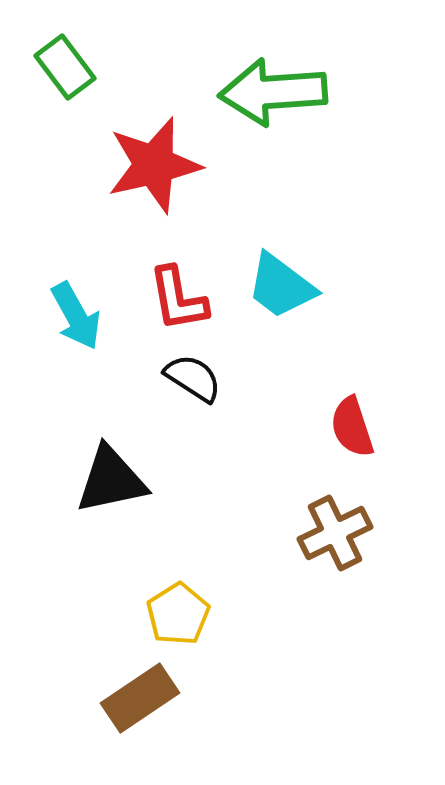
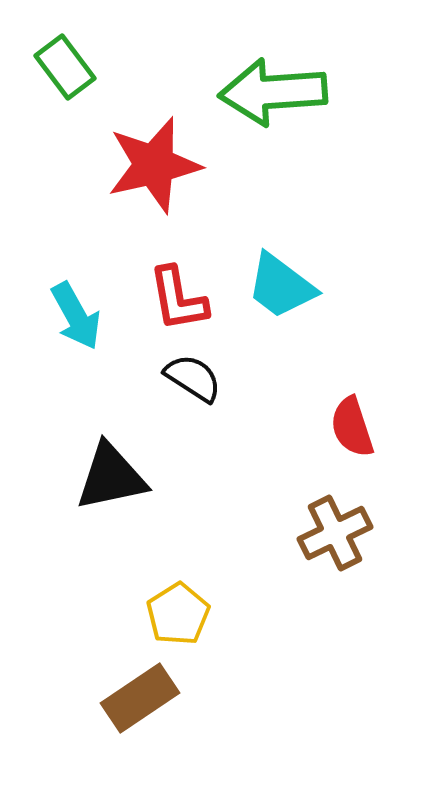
black triangle: moved 3 px up
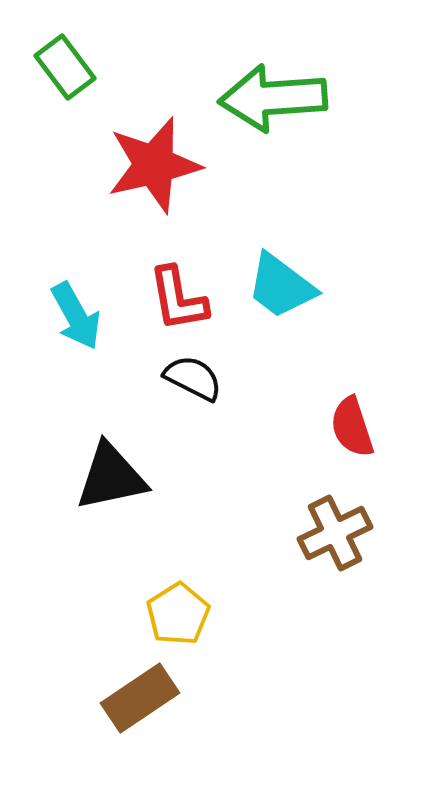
green arrow: moved 6 px down
black semicircle: rotated 6 degrees counterclockwise
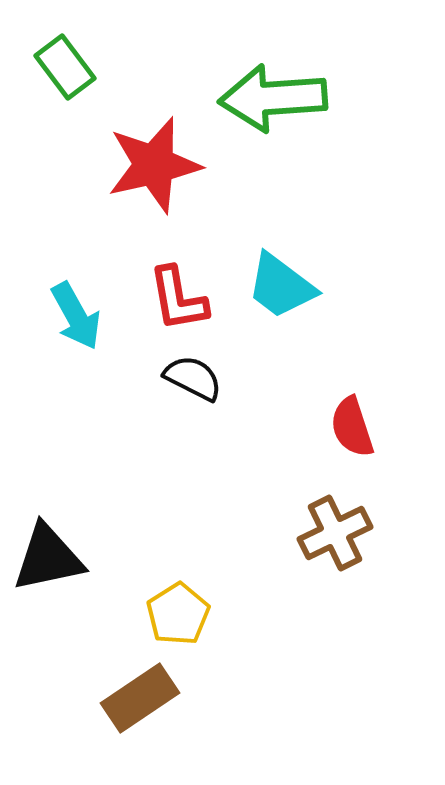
black triangle: moved 63 px left, 81 px down
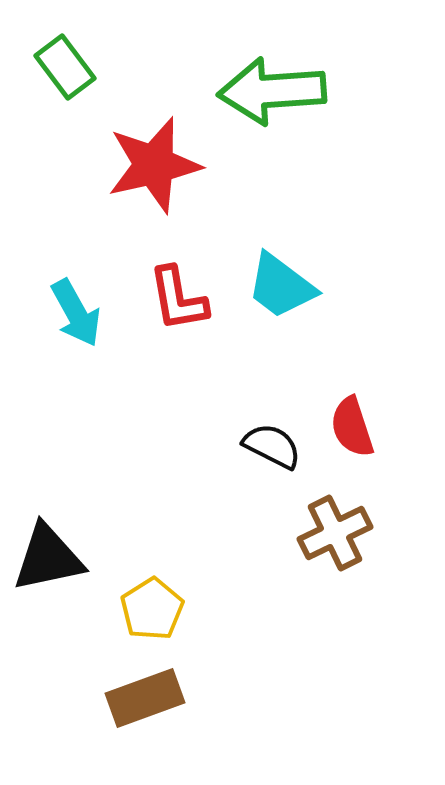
green arrow: moved 1 px left, 7 px up
cyan arrow: moved 3 px up
black semicircle: moved 79 px right, 68 px down
yellow pentagon: moved 26 px left, 5 px up
brown rectangle: moved 5 px right; rotated 14 degrees clockwise
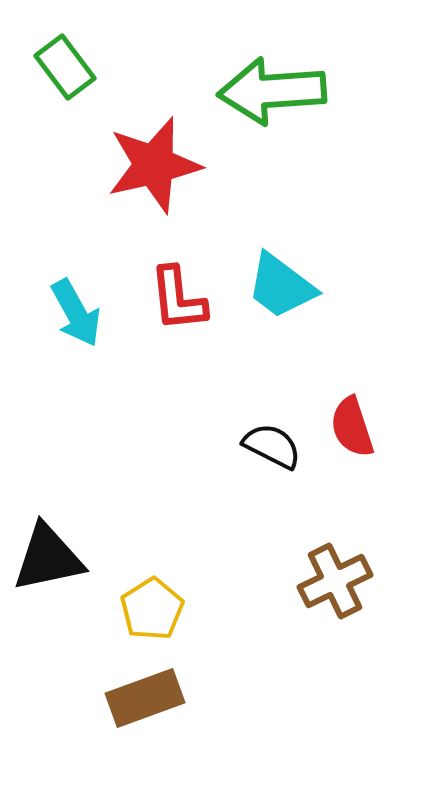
red L-shape: rotated 4 degrees clockwise
brown cross: moved 48 px down
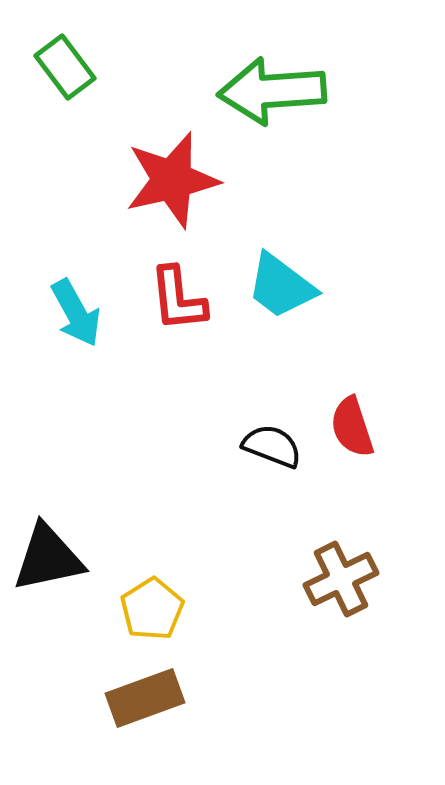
red star: moved 18 px right, 15 px down
black semicircle: rotated 6 degrees counterclockwise
brown cross: moved 6 px right, 2 px up
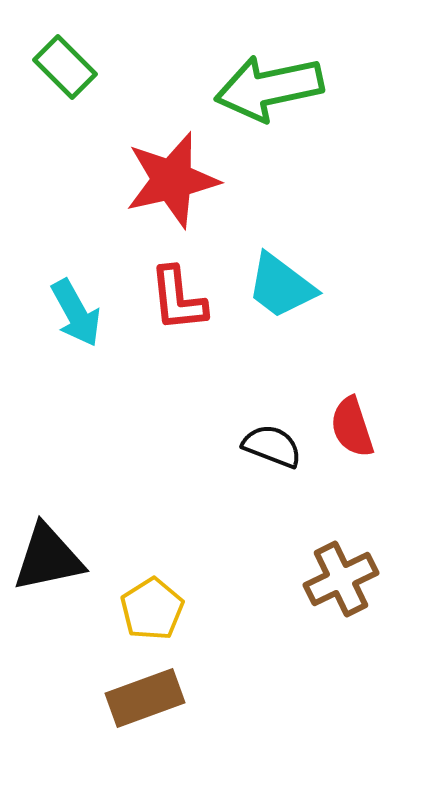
green rectangle: rotated 8 degrees counterclockwise
green arrow: moved 3 px left, 3 px up; rotated 8 degrees counterclockwise
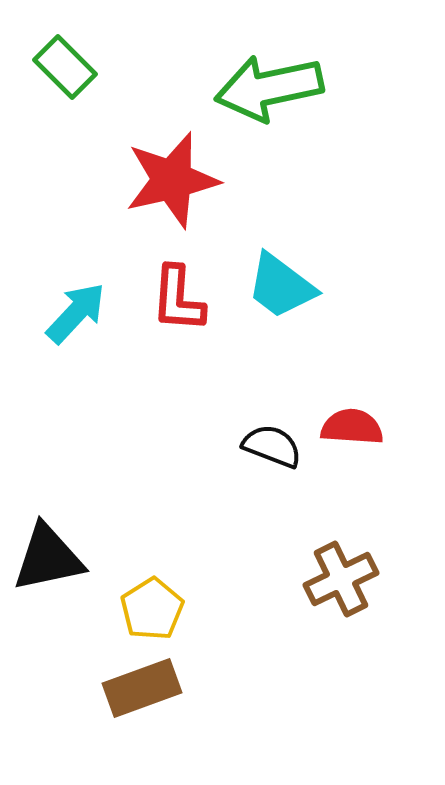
red L-shape: rotated 10 degrees clockwise
cyan arrow: rotated 108 degrees counterclockwise
red semicircle: rotated 112 degrees clockwise
brown rectangle: moved 3 px left, 10 px up
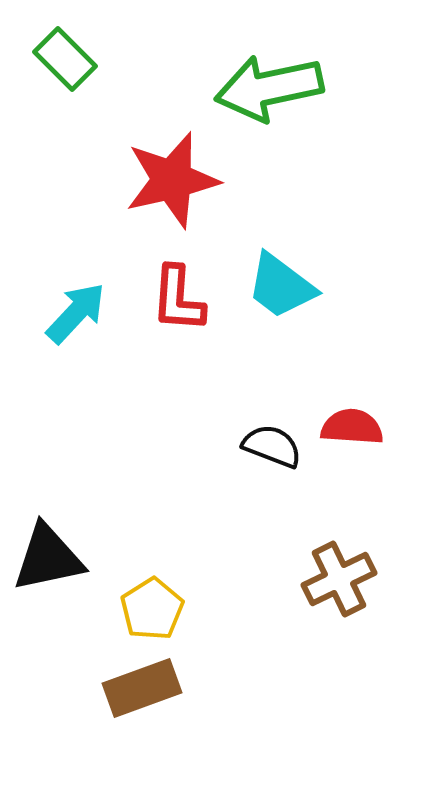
green rectangle: moved 8 px up
brown cross: moved 2 px left
